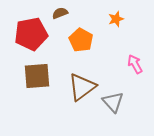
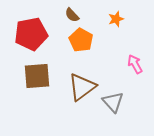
brown semicircle: moved 12 px right, 2 px down; rotated 112 degrees counterclockwise
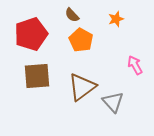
red pentagon: rotated 8 degrees counterclockwise
pink arrow: moved 1 px down
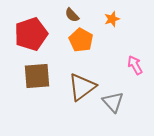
orange star: moved 4 px left
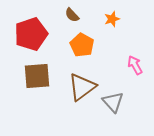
orange pentagon: moved 1 px right, 5 px down
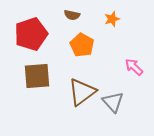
brown semicircle: rotated 35 degrees counterclockwise
pink arrow: moved 1 px left, 2 px down; rotated 18 degrees counterclockwise
brown triangle: moved 5 px down
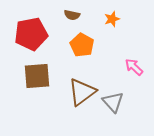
red pentagon: rotated 8 degrees clockwise
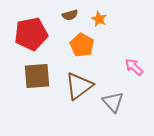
brown semicircle: moved 2 px left; rotated 28 degrees counterclockwise
orange star: moved 13 px left; rotated 28 degrees counterclockwise
brown triangle: moved 3 px left, 6 px up
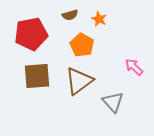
brown triangle: moved 5 px up
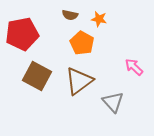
brown semicircle: rotated 28 degrees clockwise
orange star: rotated 14 degrees counterclockwise
red pentagon: moved 9 px left
orange pentagon: moved 2 px up
brown square: rotated 32 degrees clockwise
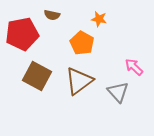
brown semicircle: moved 18 px left
gray triangle: moved 5 px right, 10 px up
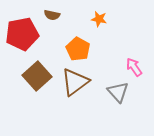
orange pentagon: moved 4 px left, 6 px down
pink arrow: rotated 12 degrees clockwise
brown square: rotated 20 degrees clockwise
brown triangle: moved 4 px left, 1 px down
